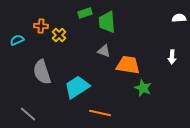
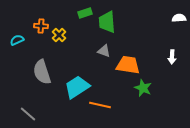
orange line: moved 8 px up
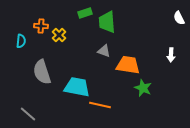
white semicircle: rotated 112 degrees counterclockwise
cyan semicircle: moved 4 px right, 1 px down; rotated 120 degrees clockwise
white arrow: moved 1 px left, 2 px up
cyan trapezoid: rotated 44 degrees clockwise
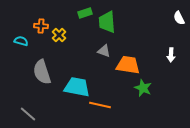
cyan semicircle: rotated 80 degrees counterclockwise
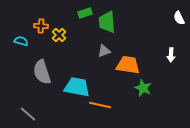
gray triangle: rotated 40 degrees counterclockwise
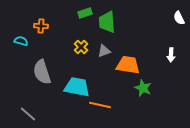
yellow cross: moved 22 px right, 12 px down
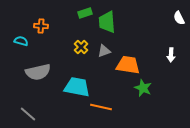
gray semicircle: moved 4 px left; rotated 85 degrees counterclockwise
orange line: moved 1 px right, 2 px down
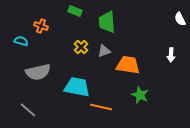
green rectangle: moved 10 px left, 2 px up; rotated 40 degrees clockwise
white semicircle: moved 1 px right, 1 px down
orange cross: rotated 16 degrees clockwise
green star: moved 3 px left, 7 px down
gray line: moved 4 px up
